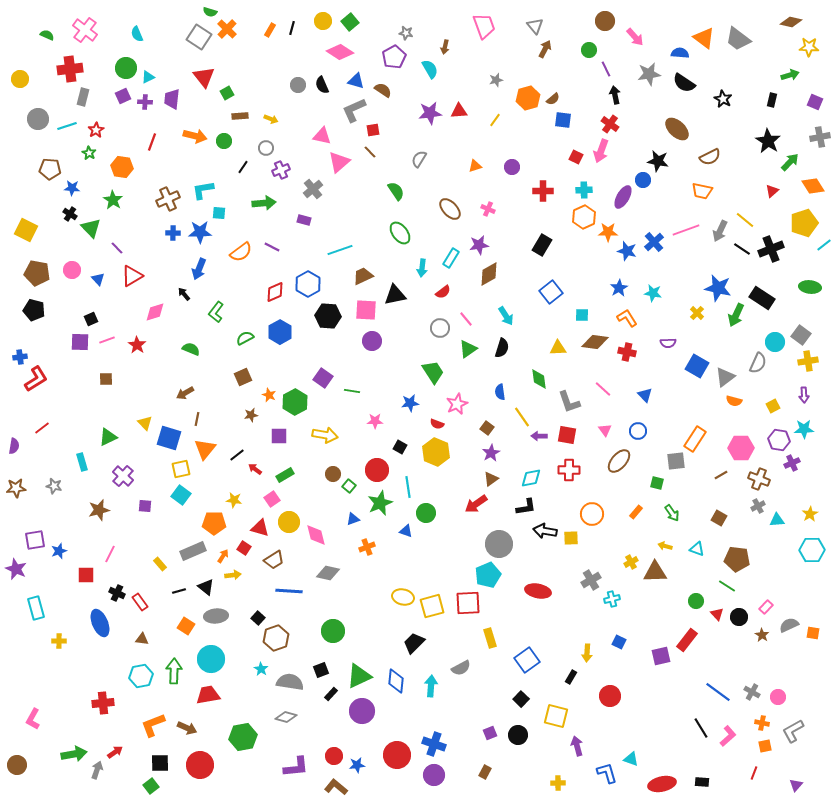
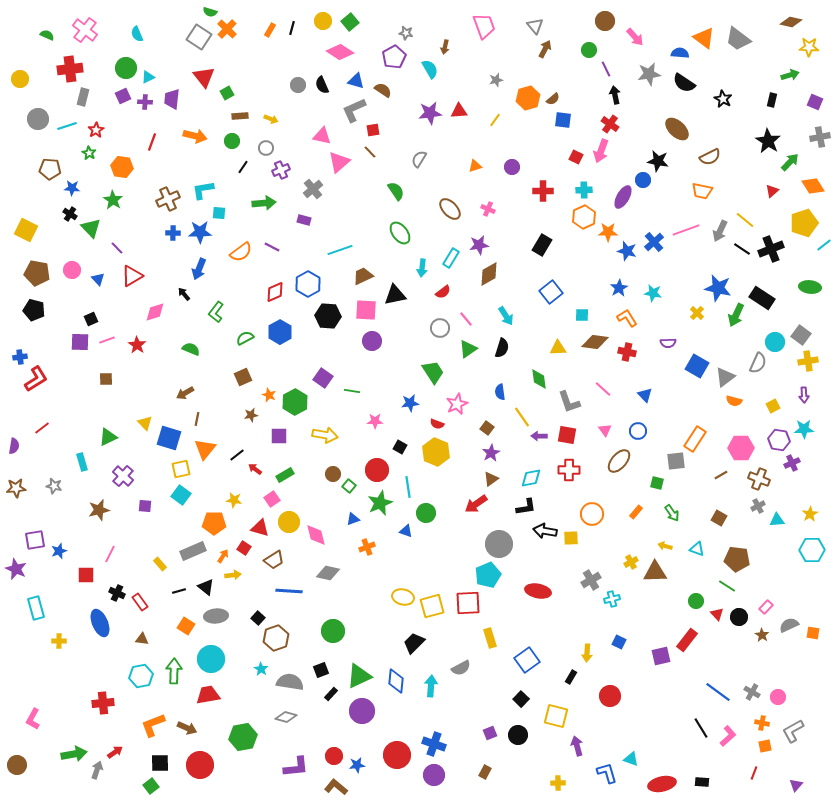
green circle at (224, 141): moved 8 px right
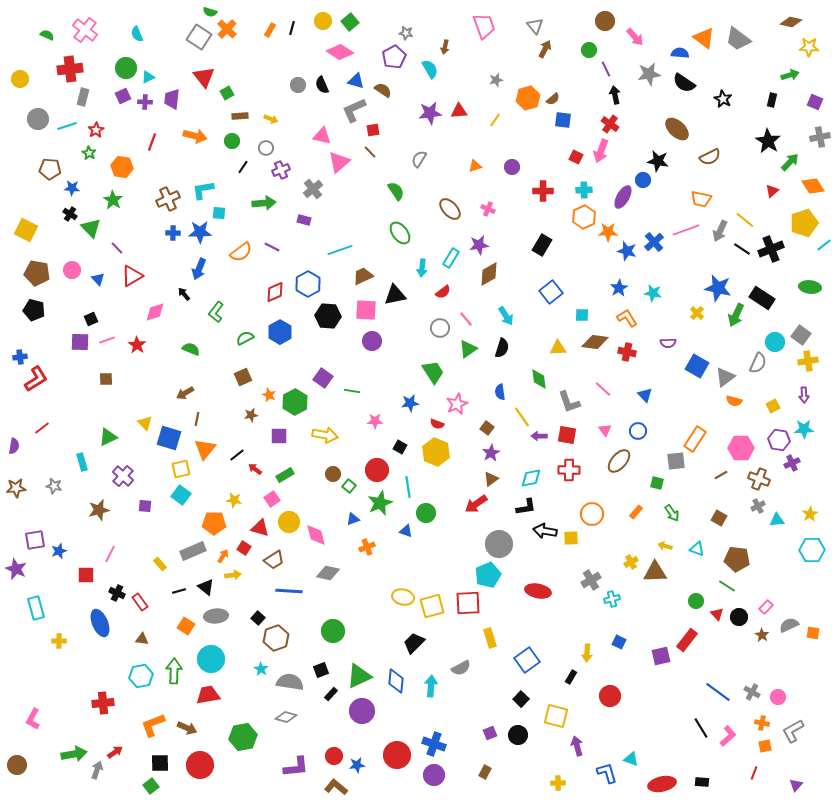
orange trapezoid at (702, 191): moved 1 px left, 8 px down
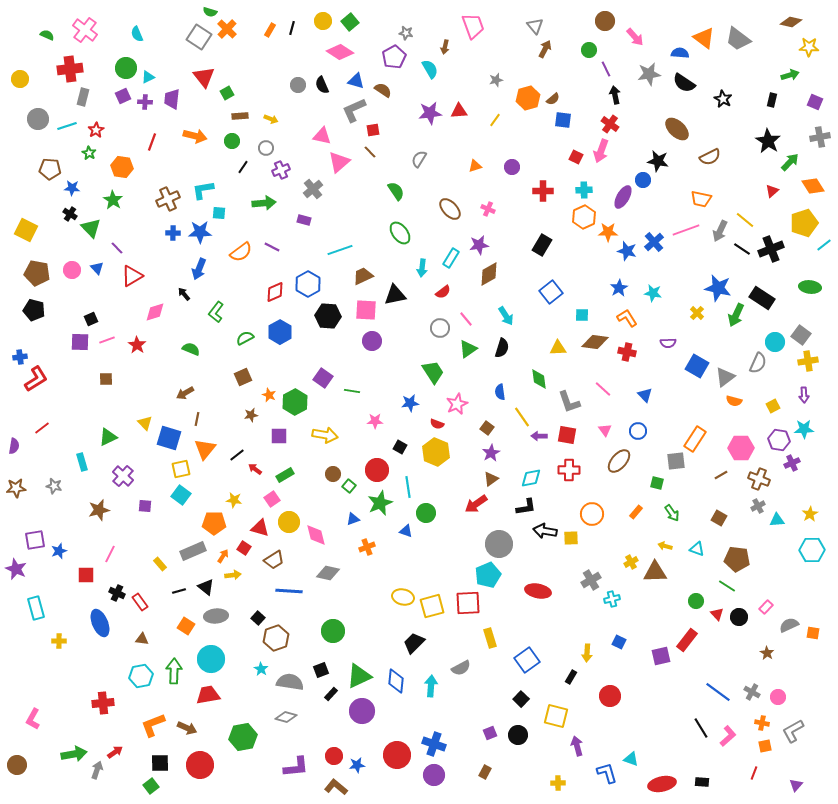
pink trapezoid at (484, 26): moved 11 px left
blue triangle at (98, 279): moved 1 px left, 11 px up
brown star at (762, 635): moved 5 px right, 18 px down
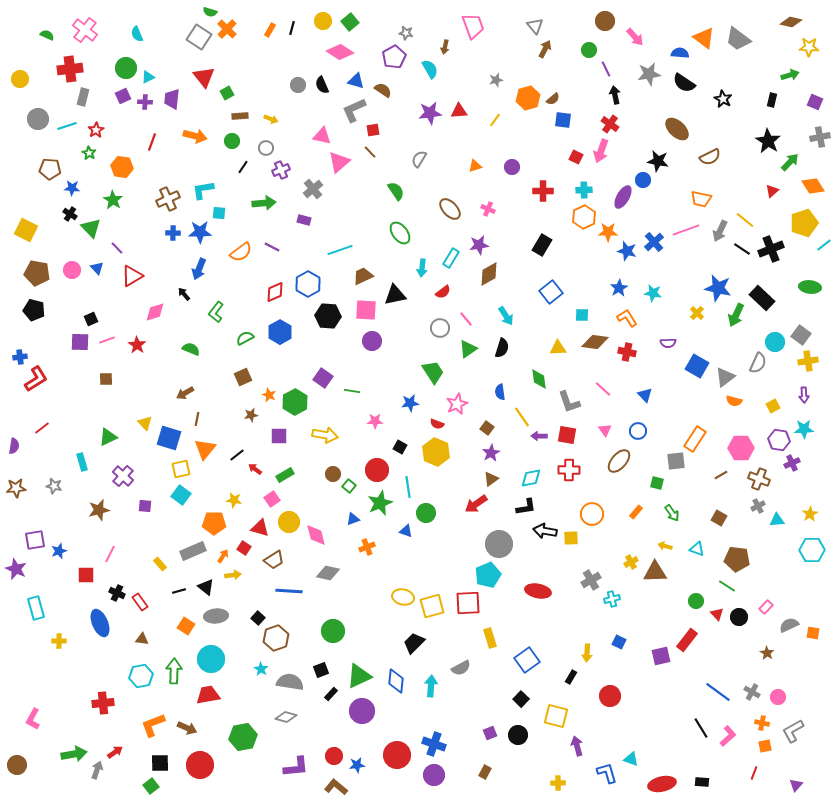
black rectangle at (762, 298): rotated 10 degrees clockwise
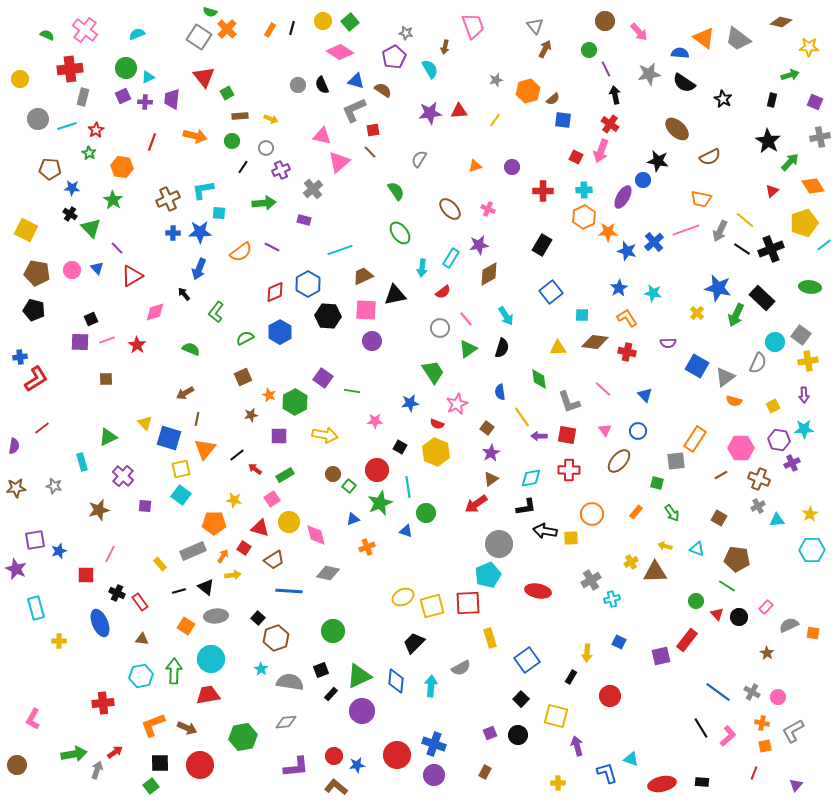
brown diamond at (791, 22): moved 10 px left
cyan semicircle at (137, 34): rotated 91 degrees clockwise
pink arrow at (635, 37): moved 4 px right, 5 px up
orange hexagon at (528, 98): moved 7 px up
yellow ellipse at (403, 597): rotated 40 degrees counterclockwise
gray diamond at (286, 717): moved 5 px down; rotated 20 degrees counterclockwise
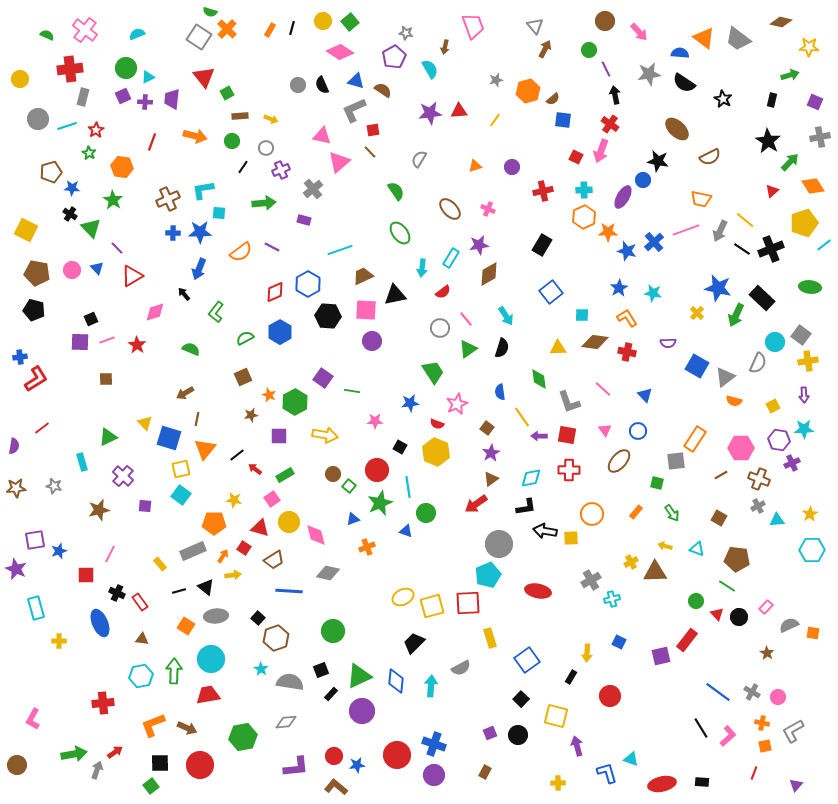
brown pentagon at (50, 169): moved 1 px right, 3 px down; rotated 20 degrees counterclockwise
red cross at (543, 191): rotated 12 degrees counterclockwise
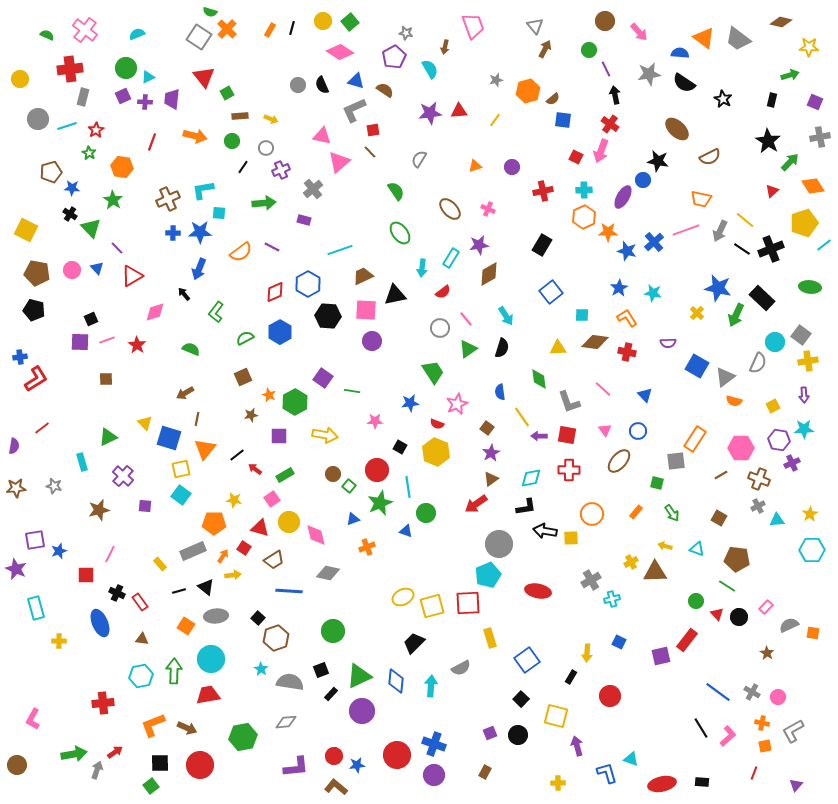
brown semicircle at (383, 90): moved 2 px right
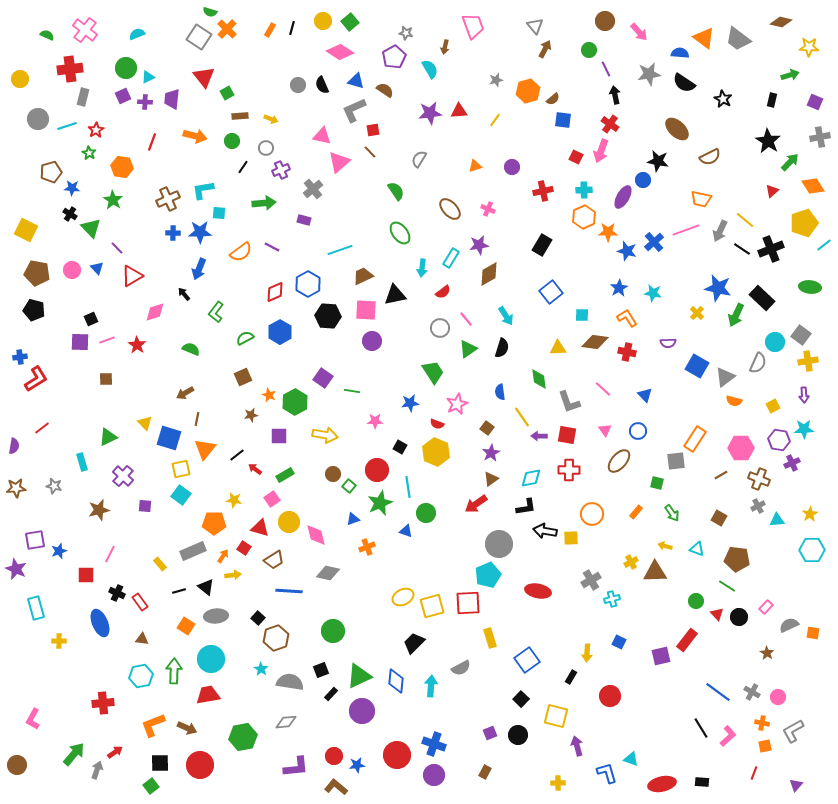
green arrow at (74, 754): rotated 40 degrees counterclockwise
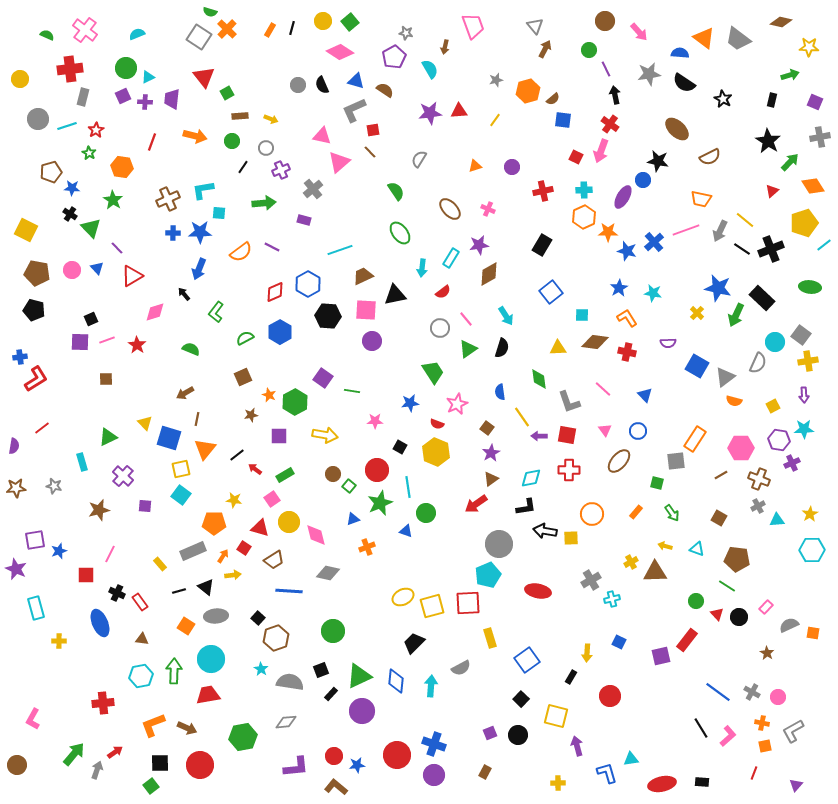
cyan triangle at (631, 759): rotated 28 degrees counterclockwise
